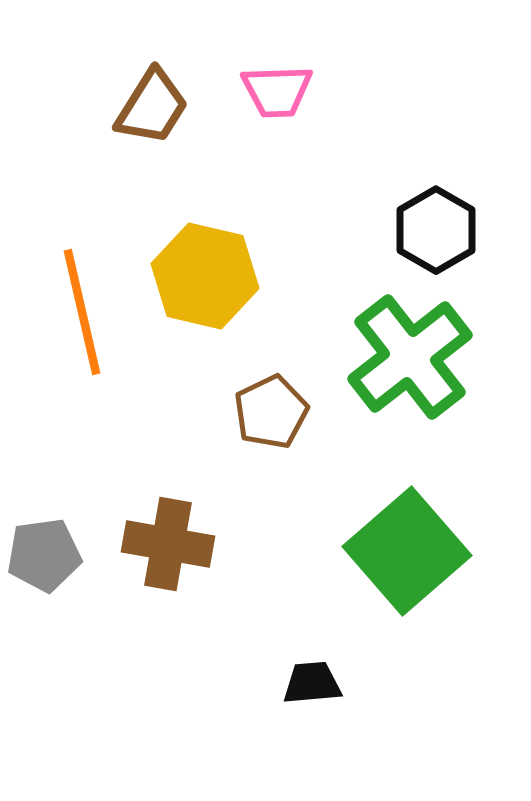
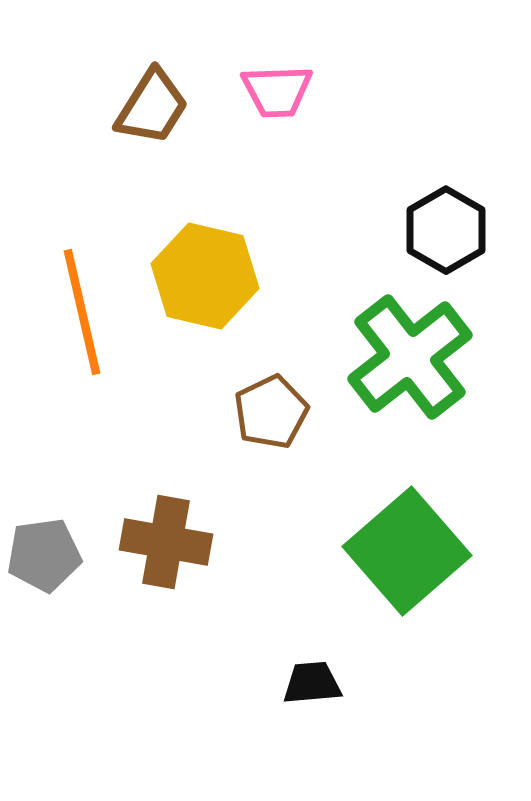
black hexagon: moved 10 px right
brown cross: moved 2 px left, 2 px up
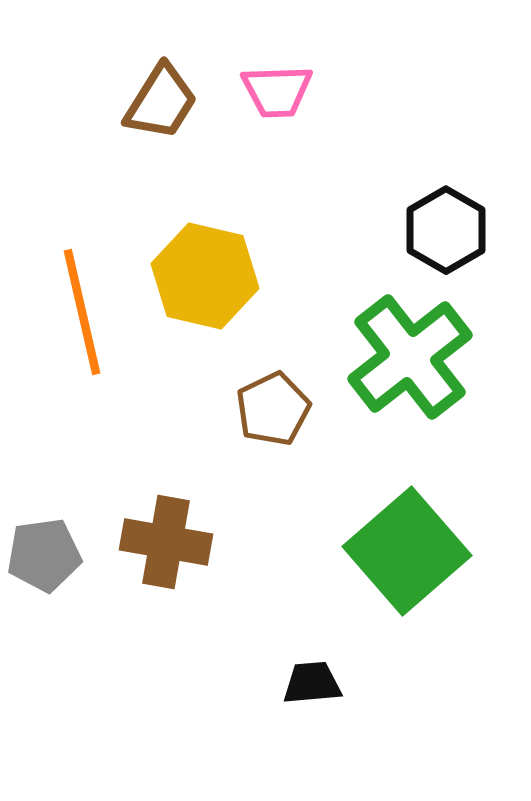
brown trapezoid: moved 9 px right, 5 px up
brown pentagon: moved 2 px right, 3 px up
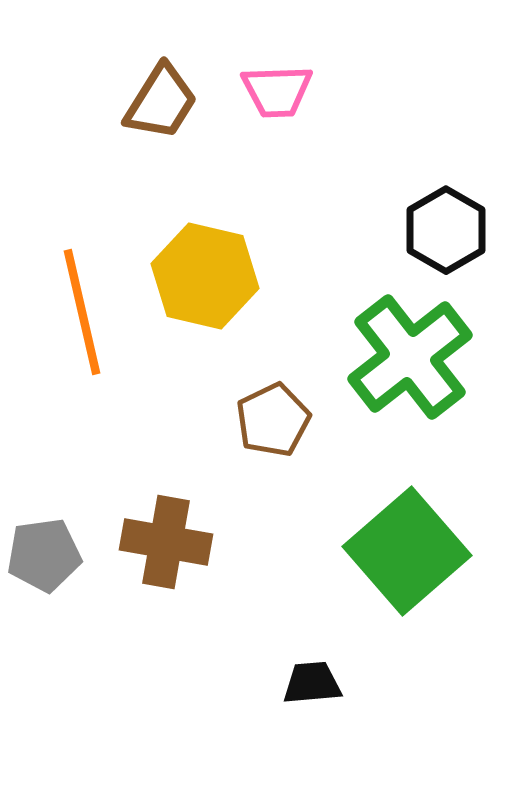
brown pentagon: moved 11 px down
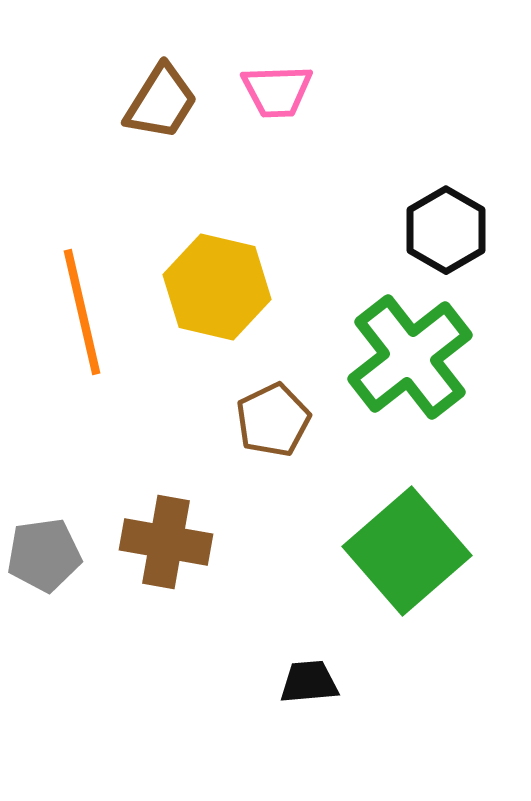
yellow hexagon: moved 12 px right, 11 px down
black trapezoid: moved 3 px left, 1 px up
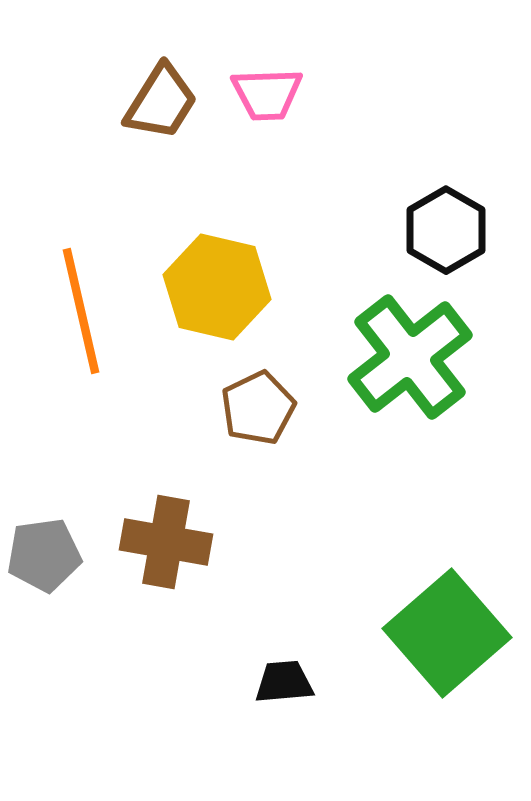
pink trapezoid: moved 10 px left, 3 px down
orange line: moved 1 px left, 1 px up
brown pentagon: moved 15 px left, 12 px up
green square: moved 40 px right, 82 px down
black trapezoid: moved 25 px left
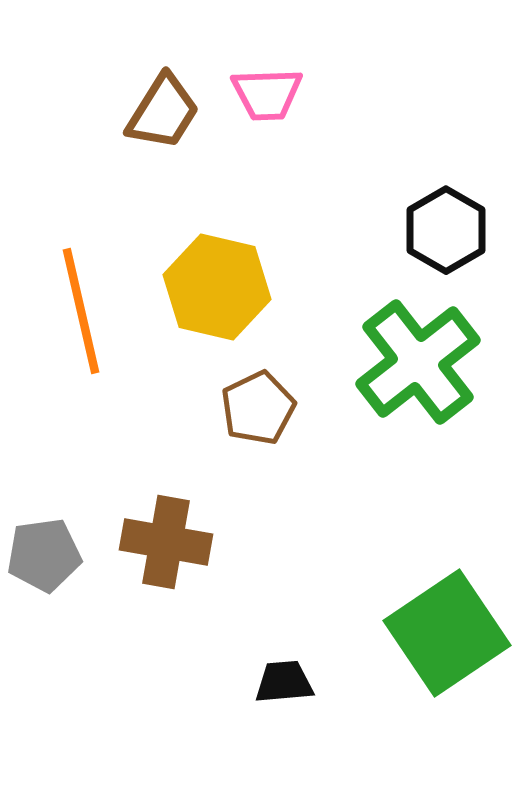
brown trapezoid: moved 2 px right, 10 px down
green cross: moved 8 px right, 5 px down
green square: rotated 7 degrees clockwise
